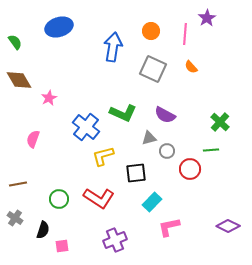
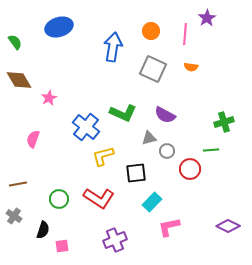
orange semicircle: rotated 40 degrees counterclockwise
green cross: moved 4 px right; rotated 30 degrees clockwise
gray cross: moved 1 px left, 2 px up
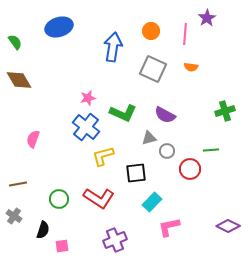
pink star: moved 39 px right; rotated 14 degrees clockwise
green cross: moved 1 px right, 11 px up
